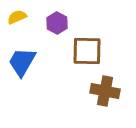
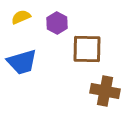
yellow semicircle: moved 4 px right
brown square: moved 2 px up
blue trapezoid: rotated 136 degrees counterclockwise
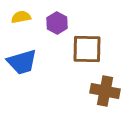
yellow semicircle: rotated 12 degrees clockwise
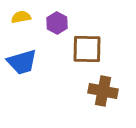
brown cross: moved 2 px left
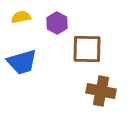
brown cross: moved 2 px left
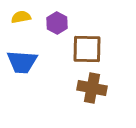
blue trapezoid: rotated 20 degrees clockwise
brown cross: moved 9 px left, 3 px up
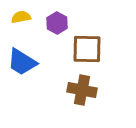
blue trapezoid: rotated 28 degrees clockwise
brown cross: moved 10 px left, 2 px down
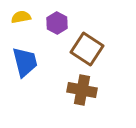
brown square: rotated 32 degrees clockwise
blue trapezoid: moved 3 px right; rotated 136 degrees counterclockwise
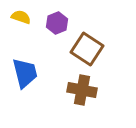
yellow semicircle: rotated 30 degrees clockwise
purple hexagon: rotated 10 degrees clockwise
blue trapezoid: moved 11 px down
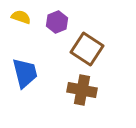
purple hexagon: moved 1 px up
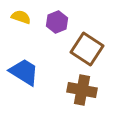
blue trapezoid: moved 1 px left, 1 px up; rotated 44 degrees counterclockwise
